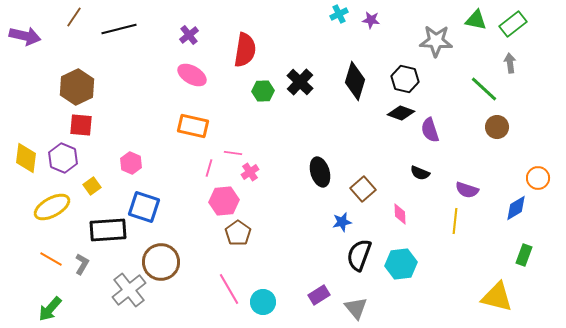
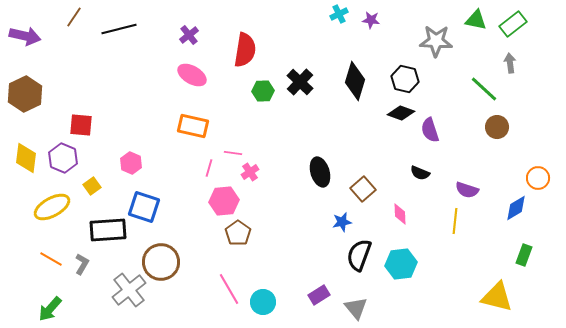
brown hexagon at (77, 87): moved 52 px left, 7 px down
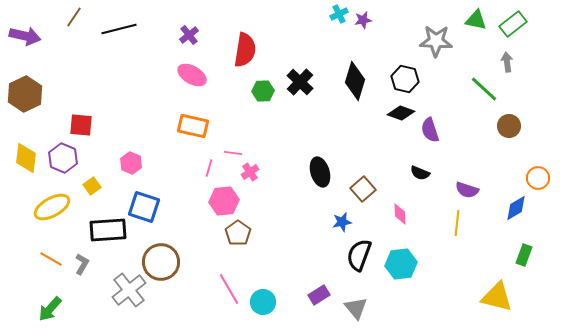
purple star at (371, 20): moved 8 px left; rotated 18 degrees counterclockwise
gray arrow at (510, 63): moved 3 px left, 1 px up
brown circle at (497, 127): moved 12 px right, 1 px up
yellow line at (455, 221): moved 2 px right, 2 px down
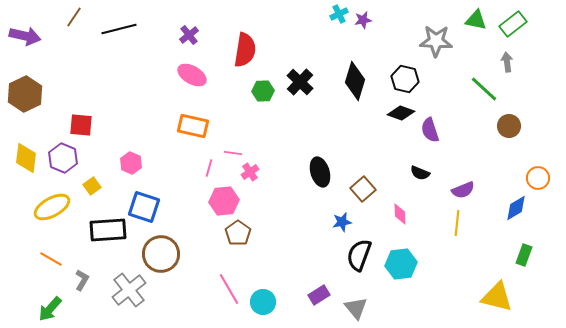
purple semicircle at (467, 190): moved 4 px left; rotated 40 degrees counterclockwise
brown circle at (161, 262): moved 8 px up
gray L-shape at (82, 264): moved 16 px down
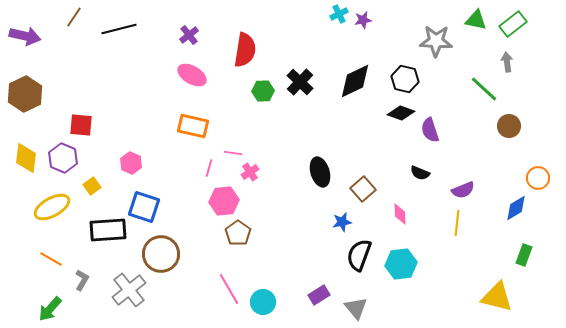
black diamond at (355, 81): rotated 48 degrees clockwise
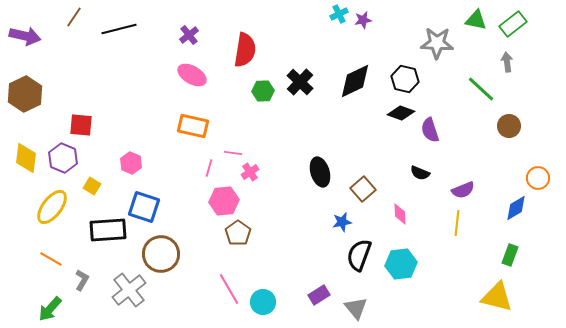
gray star at (436, 41): moved 1 px right, 2 px down
green line at (484, 89): moved 3 px left
yellow square at (92, 186): rotated 24 degrees counterclockwise
yellow ellipse at (52, 207): rotated 24 degrees counterclockwise
green rectangle at (524, 255): moved 14 px left
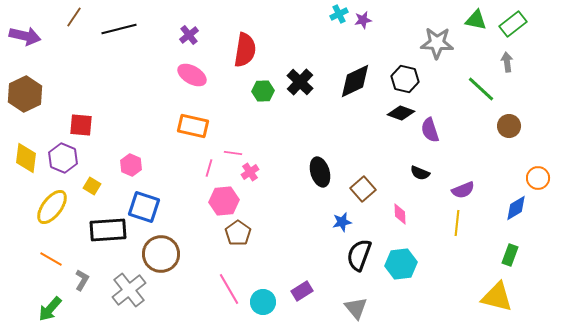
pink hexagon at (131, 163): moved 2 px down
purple rectangle at (319, 295): moved 17 px left, 4 px up
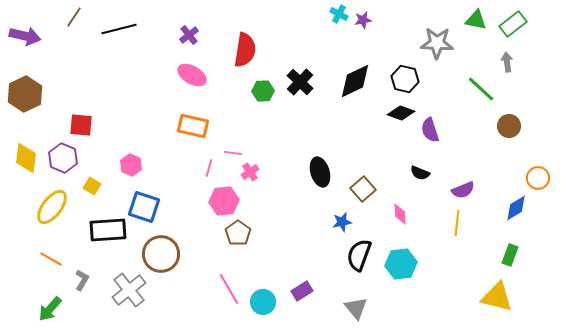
cyan cross at (339, 14): rotated 36 degrees counterclockwise
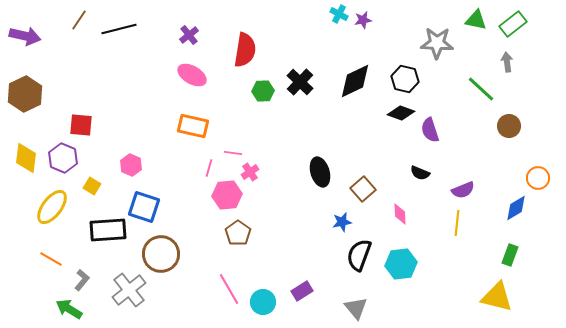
brown line at (74, 17): moved 5 px right, 3 px down
pink hexagon at (224, 201): moved 3 px right, 6 px up
gray L-shape at (82, 280): rotated 10 degrees clockwise
green arrow at (50, 309): moved 19 px right; rotated 80 degrees clockwise
